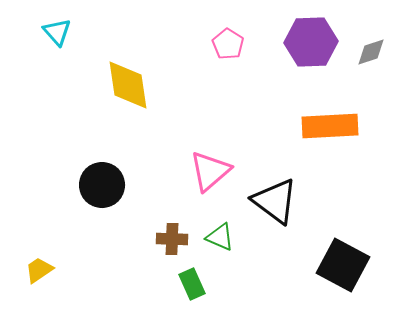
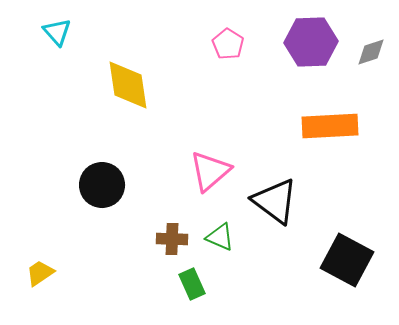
black square: moved 4 px right, 5 px up
yellow trapezoid: moved 1 px right, 3 px down
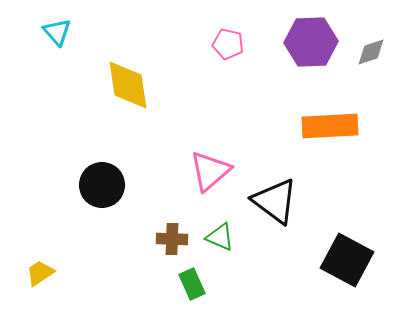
pink pentagon: rotated 20 degrees counterclockwise
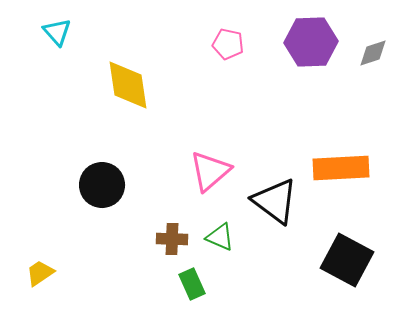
gray diamond: moved 2 px right, 1 px down
orange rectangle: moved 11 px right, 42 px down
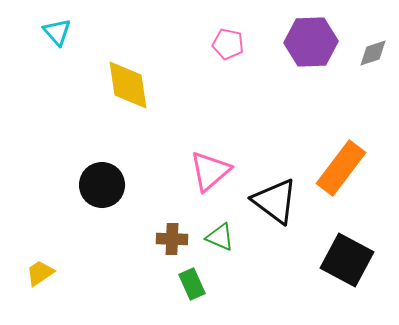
orange rectangle: rotated 50 degrees counterclockwise
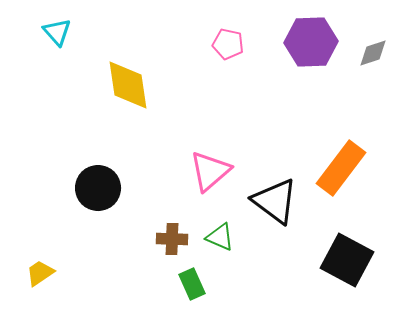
black circle: moved 4 px left, 3 px down
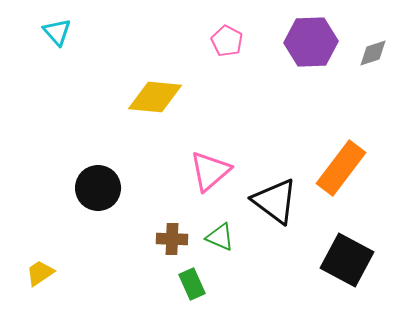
pink pentagon: moved 1 px left, 3 px up; rotated 16 degrees clockwise
yellow diamond: moved 27 px right, 12 px down; rotated 76 degrees counterclockwise
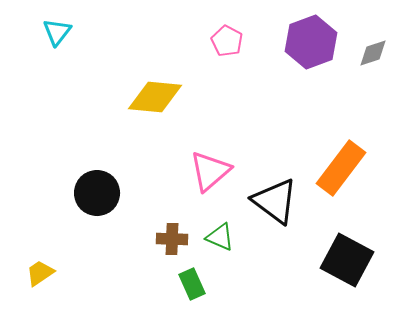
cyan triangle: rotated 20 degrees clockwise
purple hexagon: rotated 18 degrees counterclockwise
black circle: moved 1 px left, 5 px down
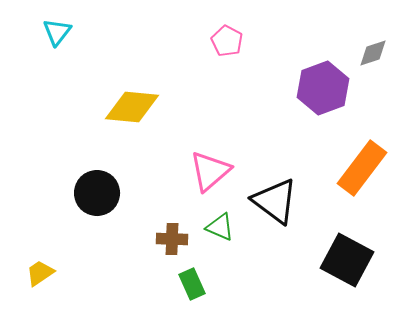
purple hexagon: moved 12 px right, 46 px down
yellow diamond: moved 23 px left, 10 px down
orange rectangle: moved 21 px right
green triangle: moved 10 px up
